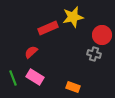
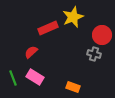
yellow star: rotated 10 degrees counterclockwise
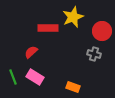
red rectangle: rotated 24 degrees clockwise
red circle: moved 4 px up
green line: moved 1 px up
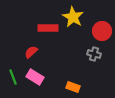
yellow star: rotated 20 degrees counterclockwise
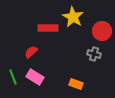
orange rectangle: moved 3 px right, 3 px up
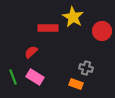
gray cross: moved 8 px left, 14 px down
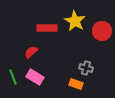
yellow star: moved 2 px right, 4 px down
red rectangle: moved 1 px left
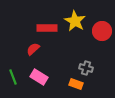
red semicircle: moved 2 px right, 3 px up
pink rectangle: moved 4 px right
